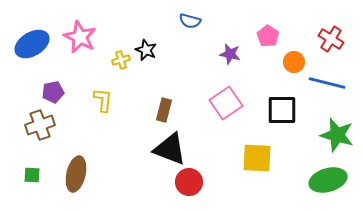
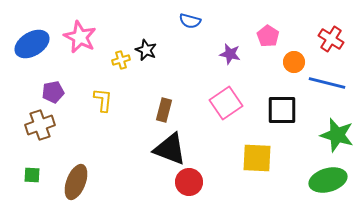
brown ellipse: moved 8 px down; rotated 8 degrees clockwise
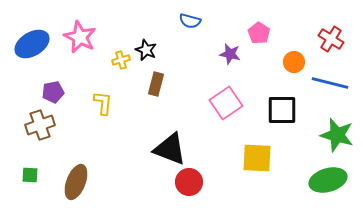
pink pentagon: moved 9 px left, 3 px up
blue line: moved 3 px right
yellow L-shape: moved 3 px down
brown rectangle: moved 8 px left, 26 px up
green square: moved 2 px left
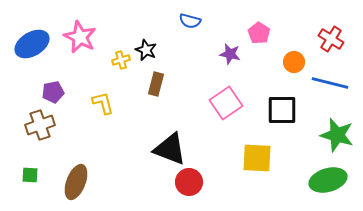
yellow L-shape: rotated 20 degrees counterclockwise
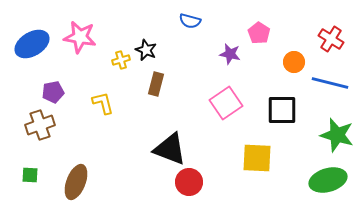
pink star: rotated 16 degrees counterclockwise
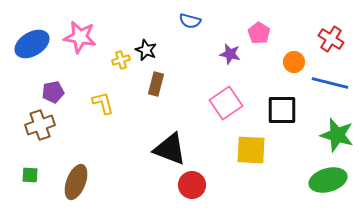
yellow square: moved 6 px left, 8 px up
red circle: moved 3 px right, 3 px down
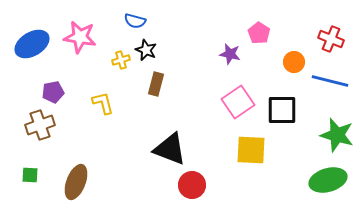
blue semicircle: moved 55 px left
red cross: rotated 10 degrees counterclockwise
blue line: moved 2 px up
pink square: moved 12 px right, 1 px up
